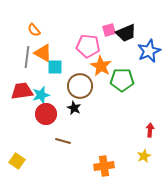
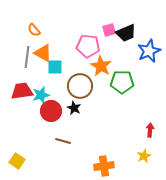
green pentagon: moved 2 px down
red circle: moved 5 px right, 3 px up
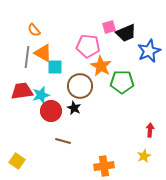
pink square: moved 3 px up
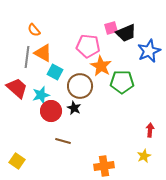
pink square: moved 2 px right, 1 px down
cyan square: moved 5 px down; rotated 28 degrees clockwise
red trapezoid: moved 5 px left, 3 px up; rotated 50 degrees clockwise
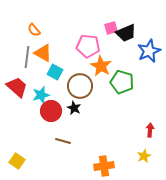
green pentagon: rotated 15 degrees clockwise
red trapezoid: moved 1 px up
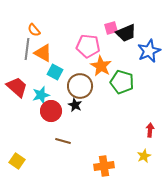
gray line: moved 8 px up
black star: moved 1 px right, 3 px up
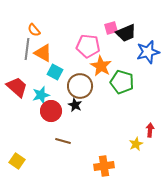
blue star: moved 1 px left, 1 px down; rotated 10 degrees clockwise
yellow star: moved 8 px left, 12 px up
